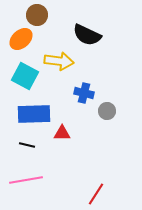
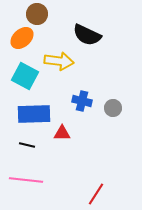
brown circle: moved 1 px up
orange ellipse: moved 1 px right, 1 px up
blue cross: moved 2 px left, 8 px down
gray circle: moved 6 px right, 3 px up
pink line: rotated 16 degrees clockwise
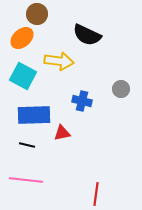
cyan square: moved 2 px left
gray circle: moved 8 px right, 19 px up
blue rectangle: moved 1 px down
red triangle: rotated 12 degrees counterclockwise
red line: rotated 25 degrees counterclockwise
